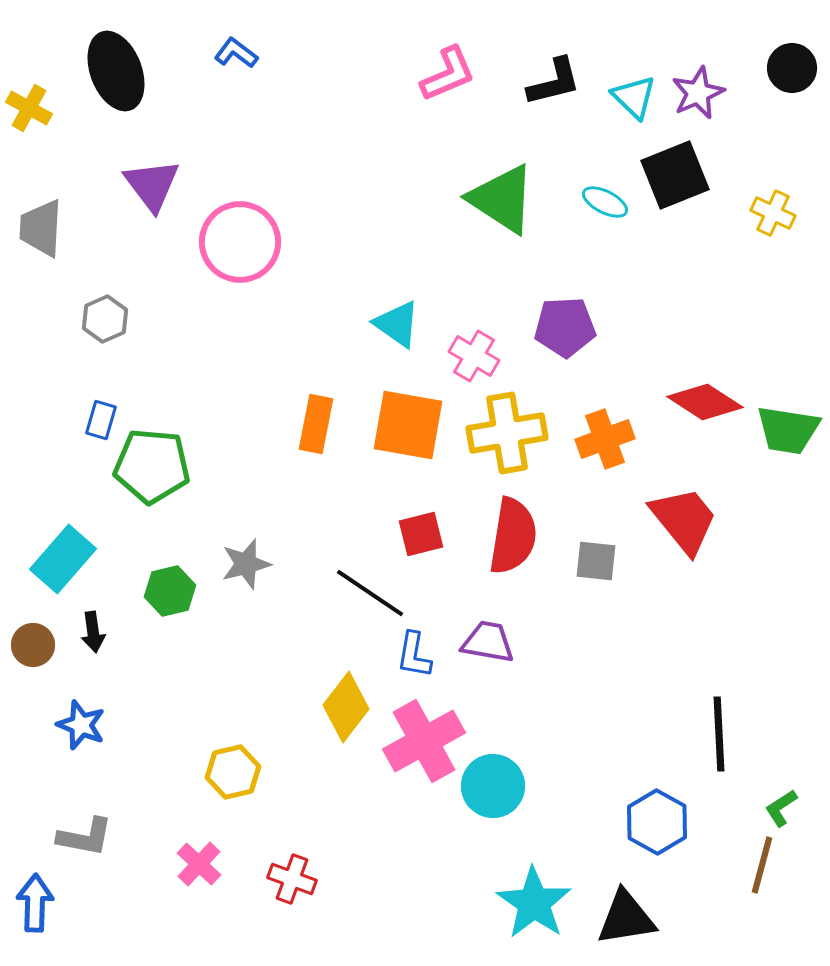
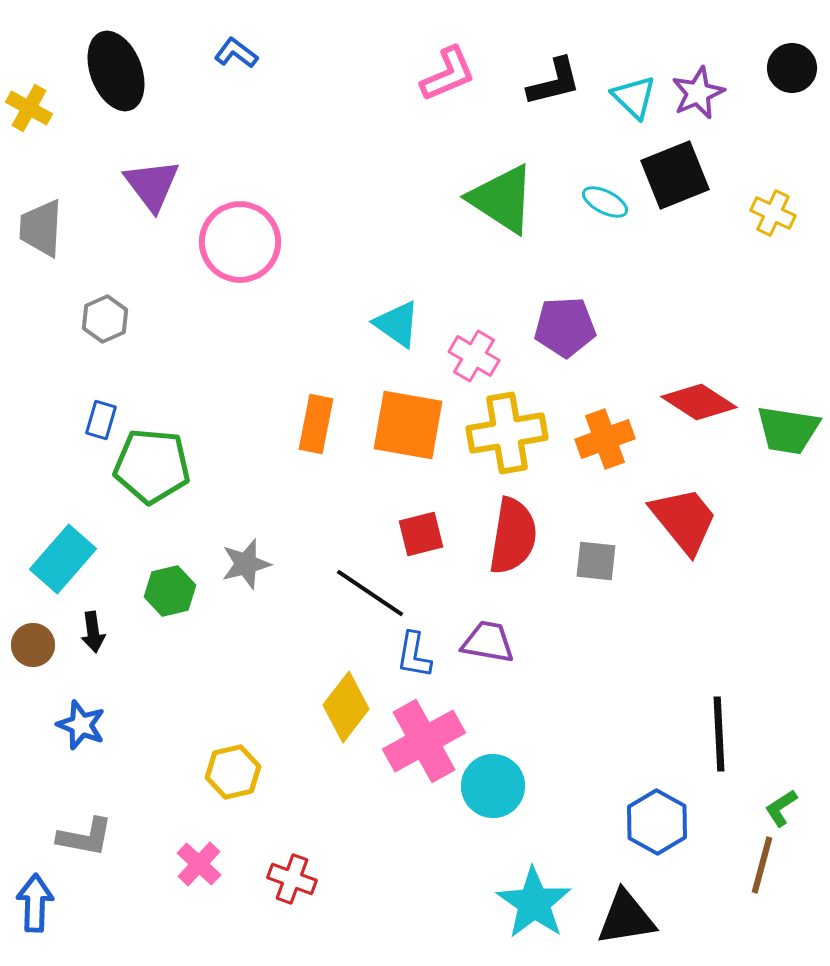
red diamond at (705, 402): moved 6 px left
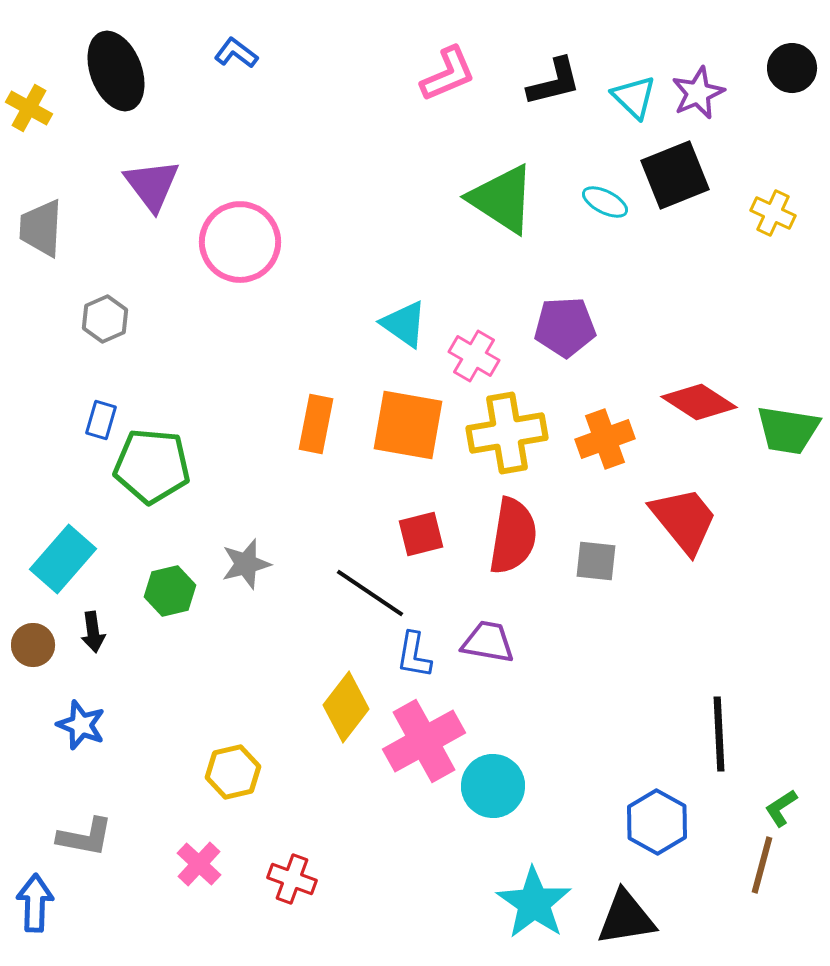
cyan triangle at (397, 324): moved 7 px right
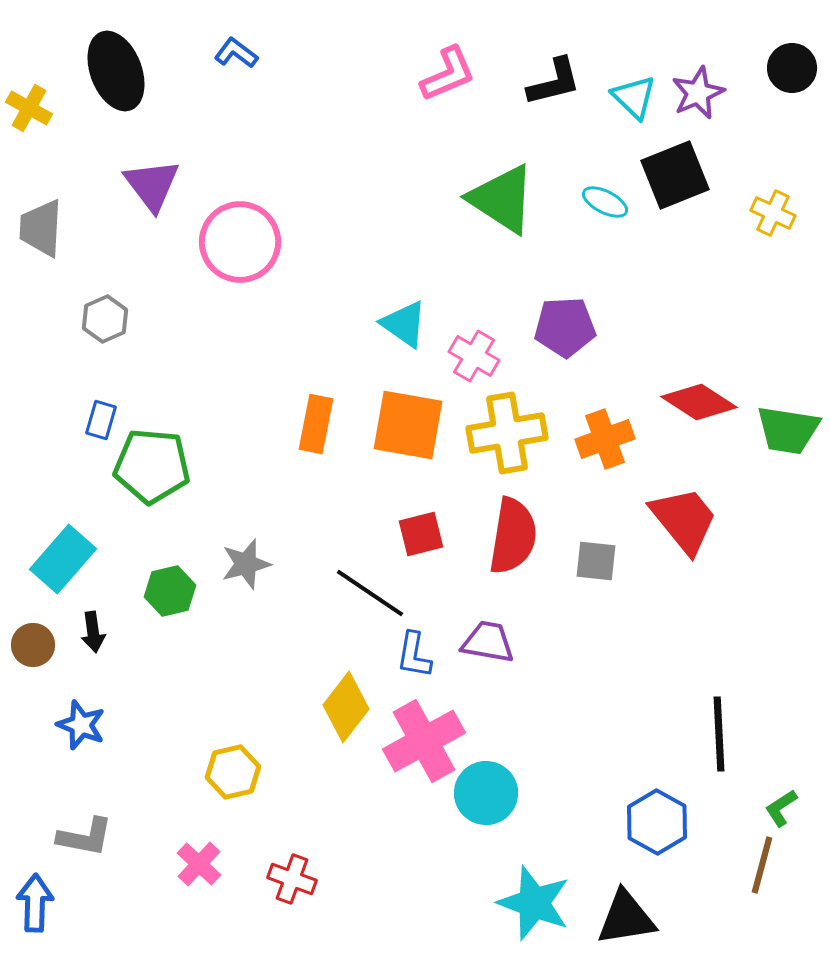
cyan circle at (493, 786): moved 7 px left, 7 px down
cyan star at (534, 903): rotated 14 degrees counterclockwise
